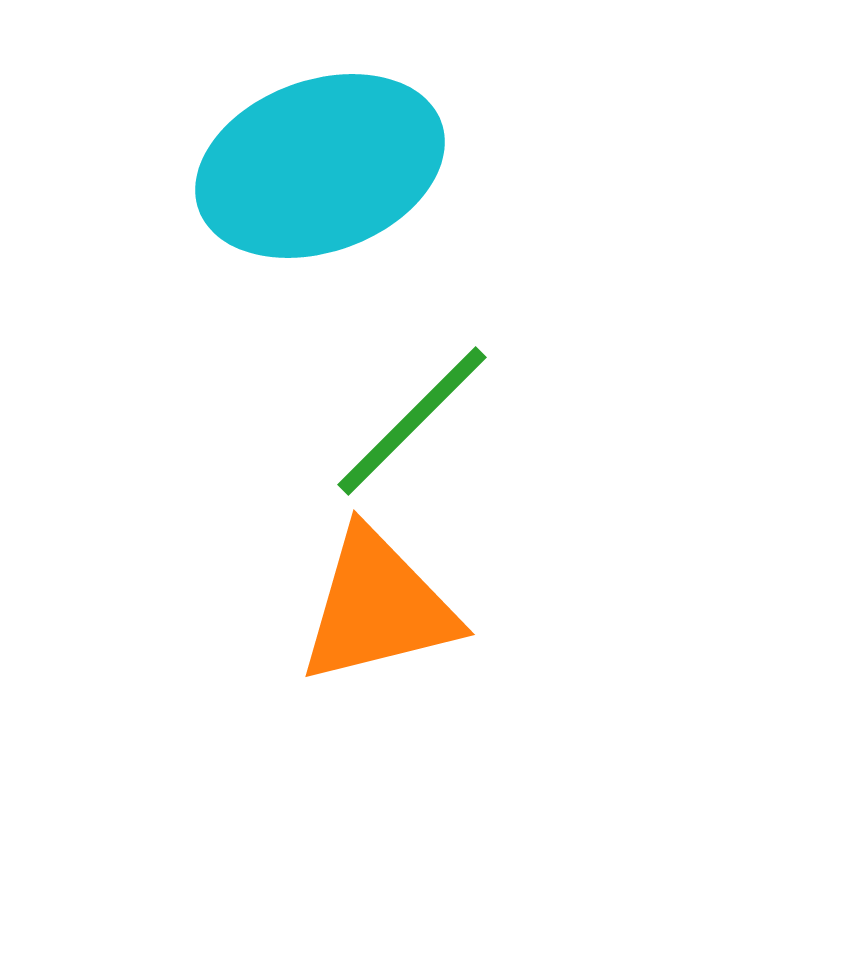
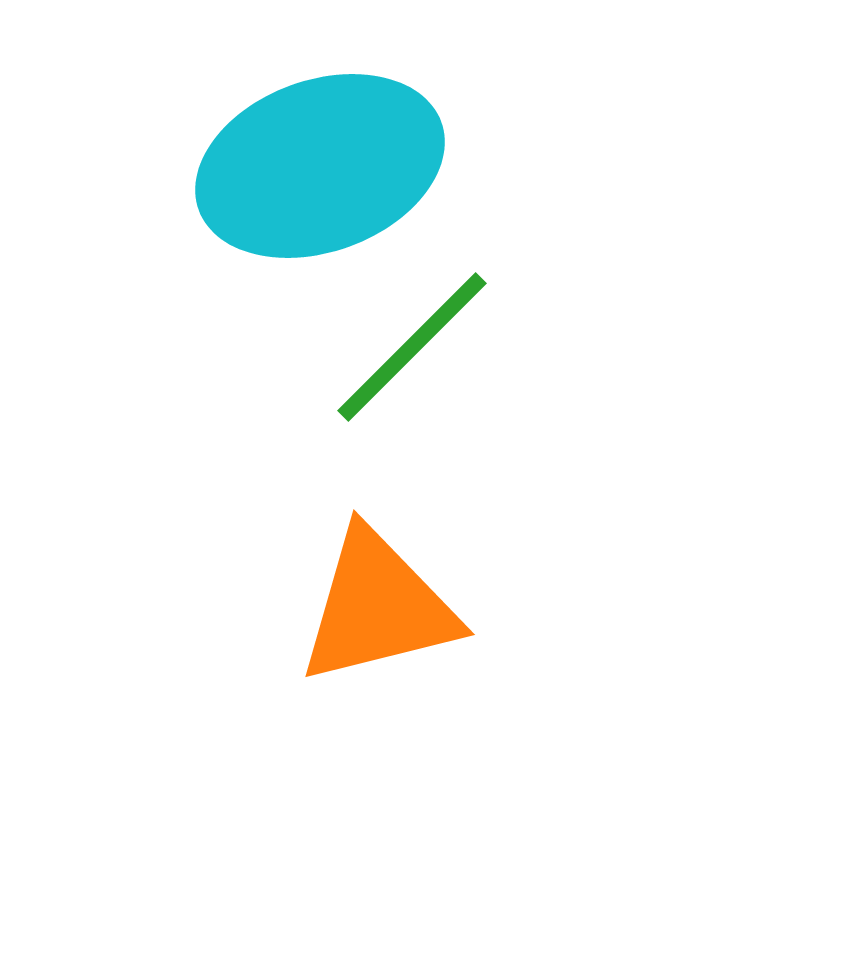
green line: moved 74 px up
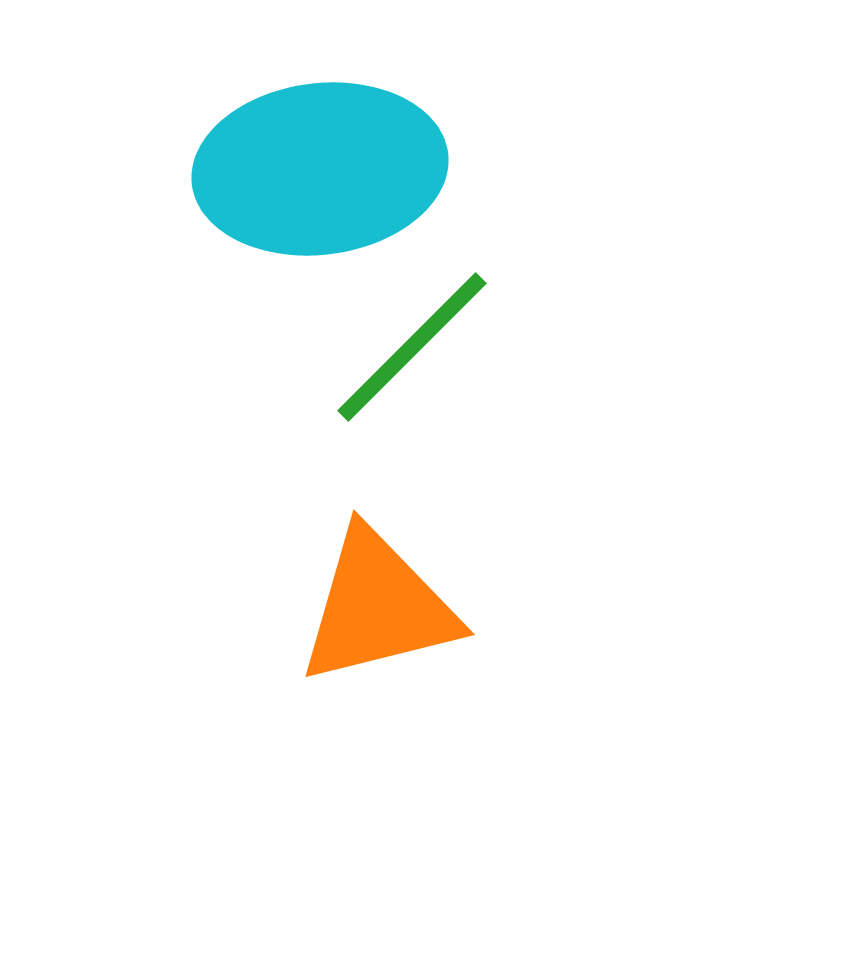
cyan ellipse: moved 3 px down; rotated 13 degrees clockwise
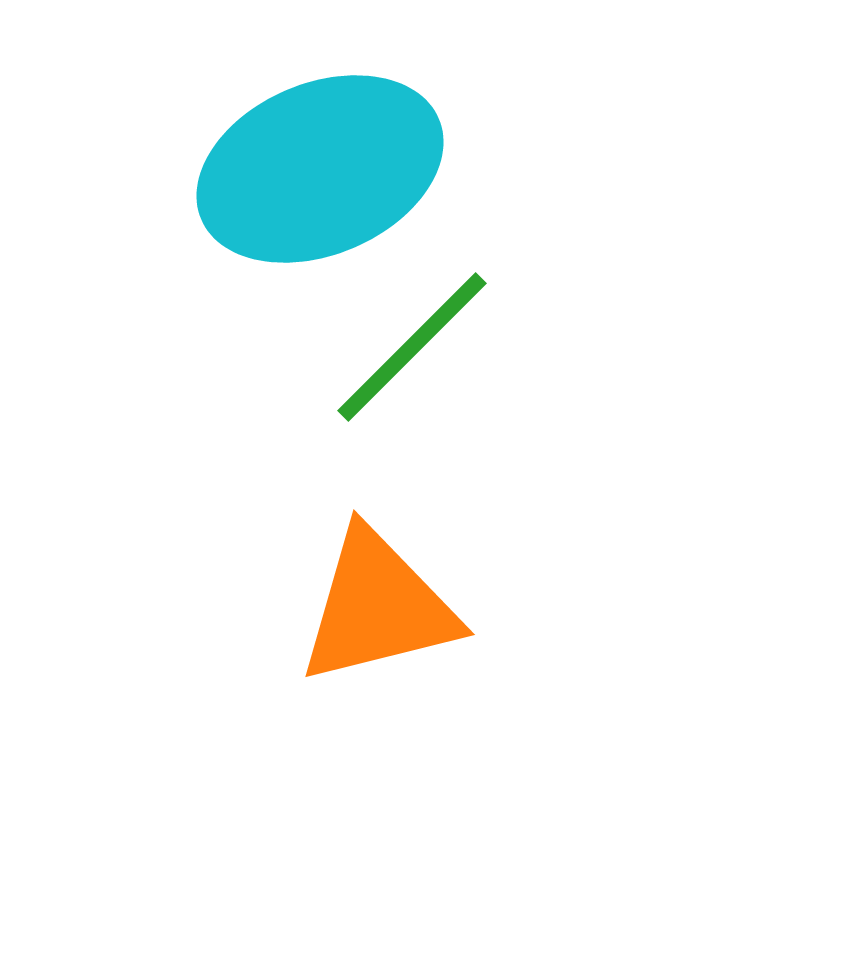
cyan ellipse: rotated 16 degrees counterclockwise
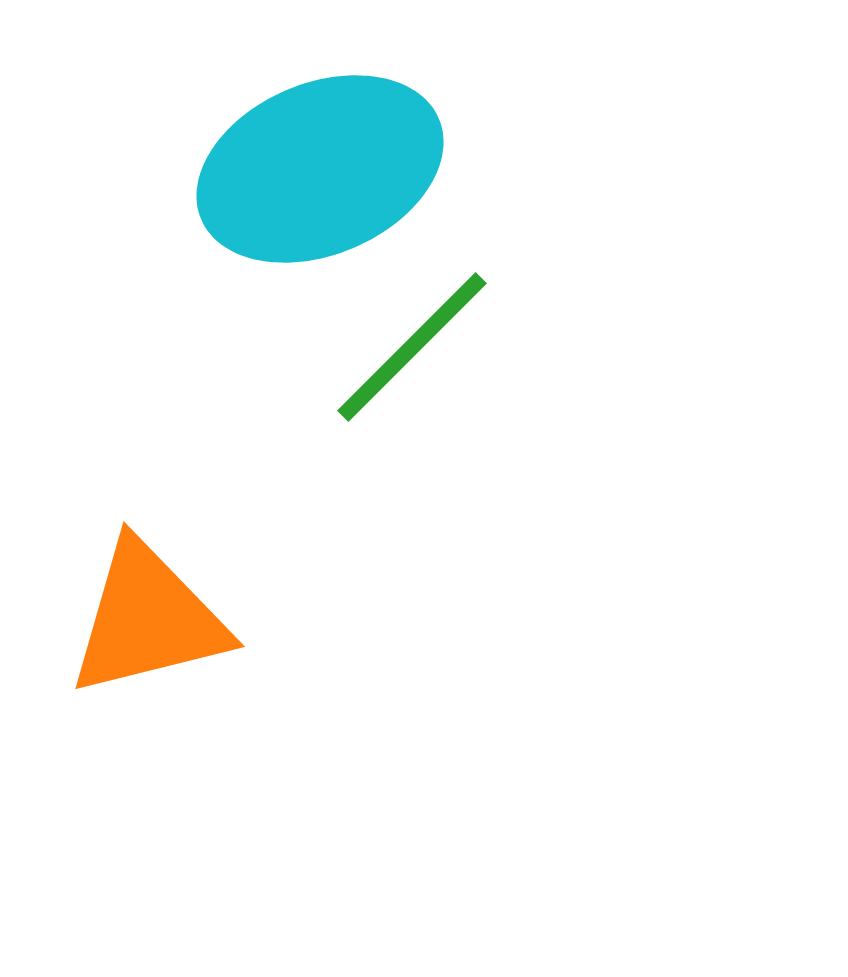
orange triangle: moved 230 px left, 12 px down
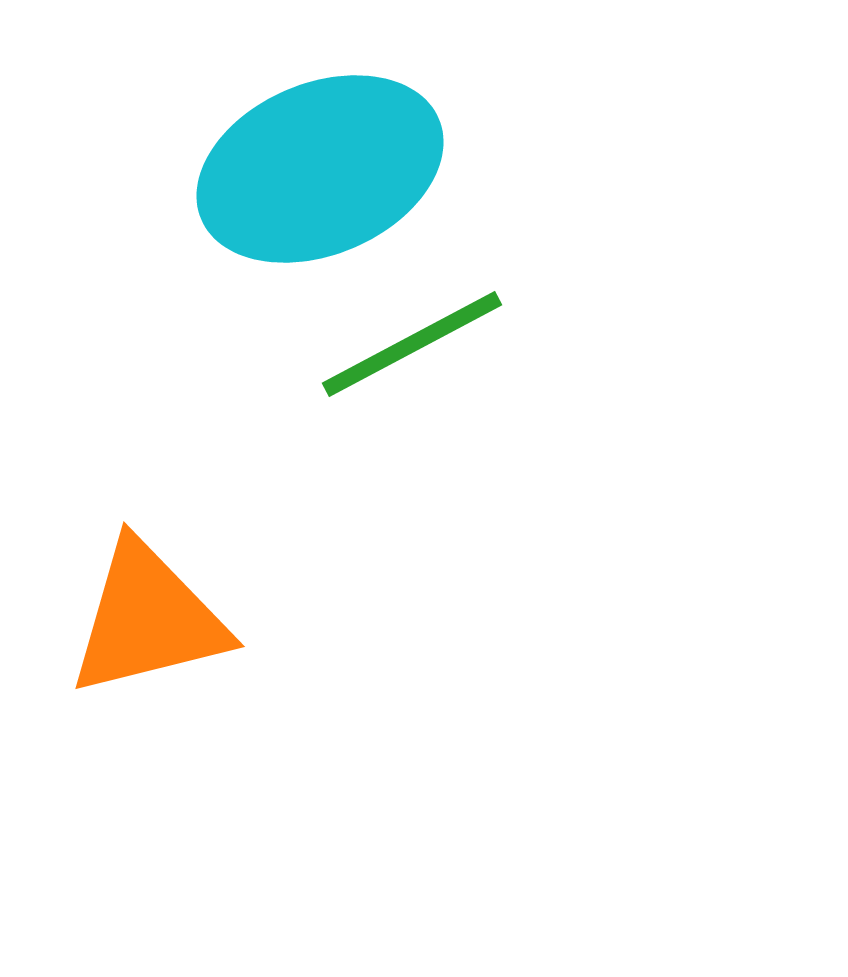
green line: moved 3 px up; rotated 17 degrees clockwise
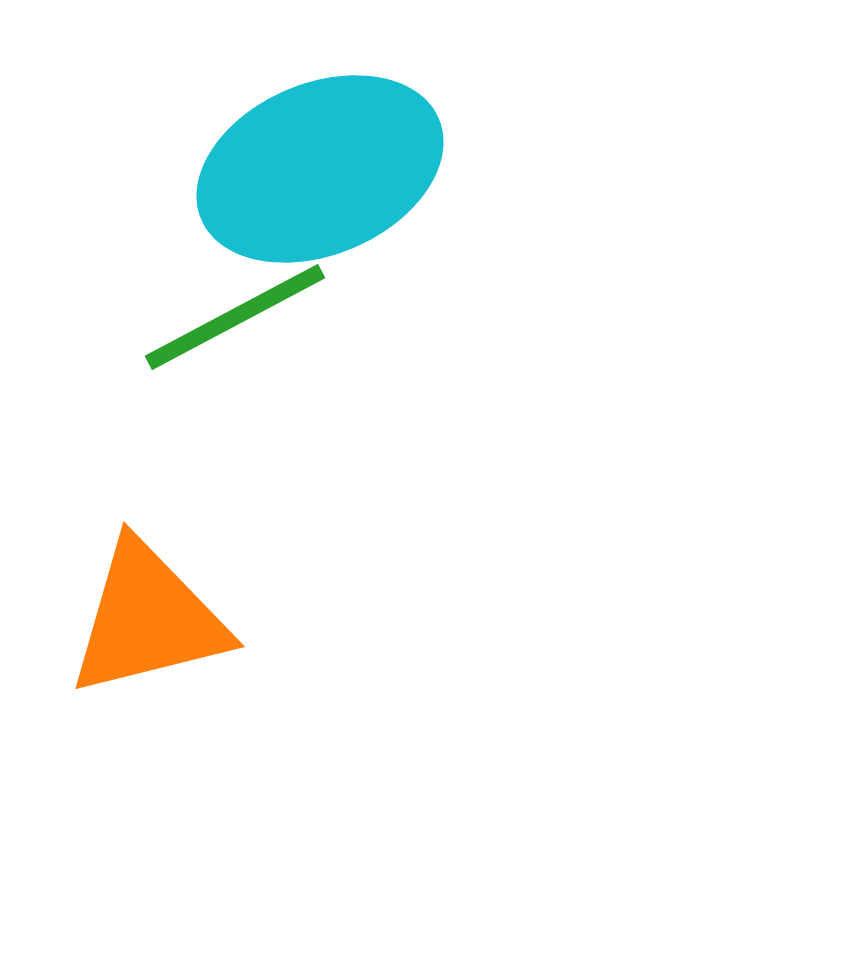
green line: moved 177 px left, 27 px up
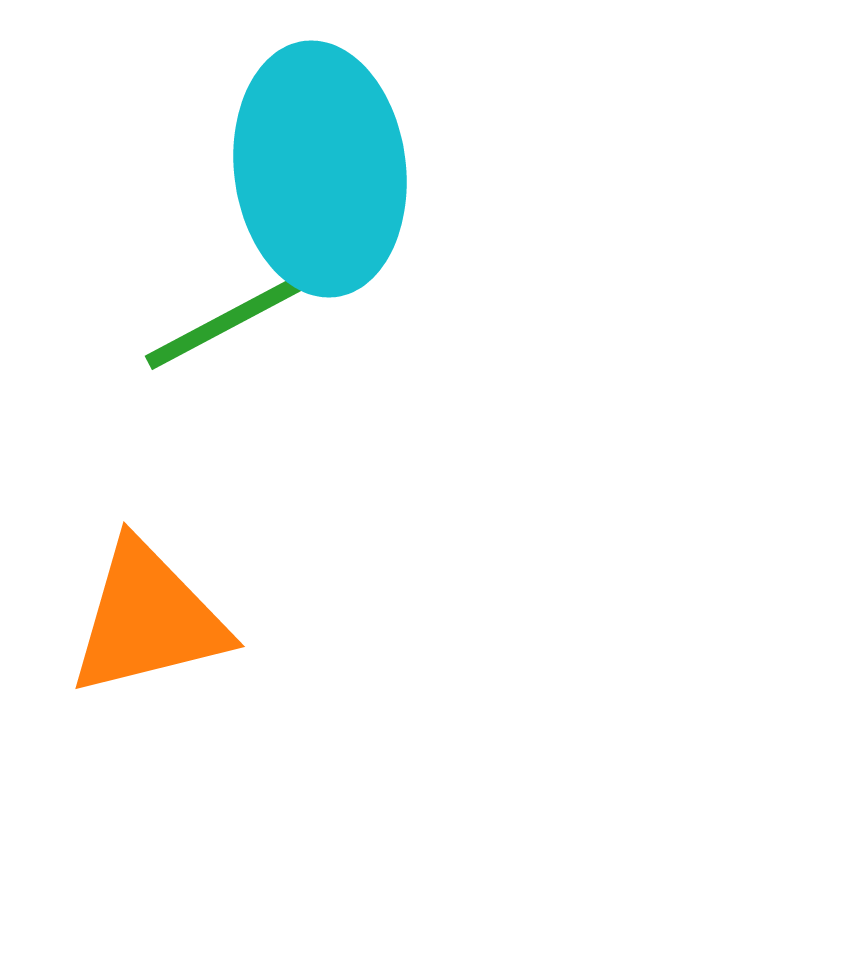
cyan ellipse: rotated 74 degrees counterclockwise
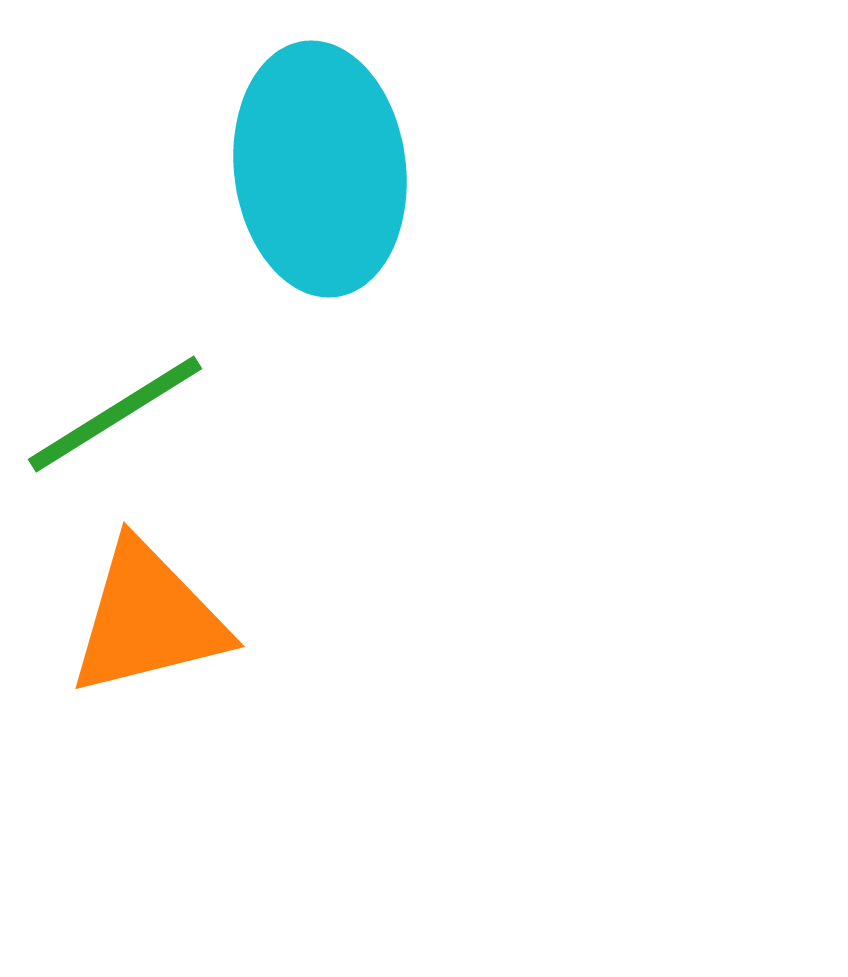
green line: moved 120 px left, 97 px down; rotated 4 degrees counterclockwise
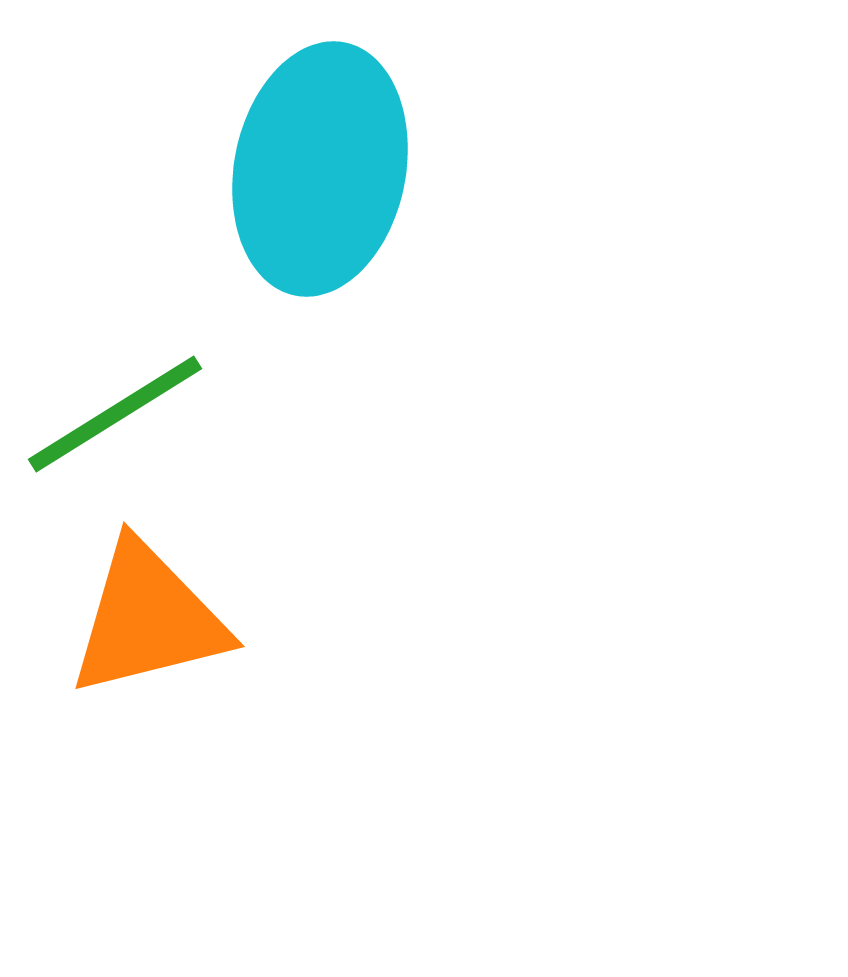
cyan ellipse: rotated 18 degrees clockwise
